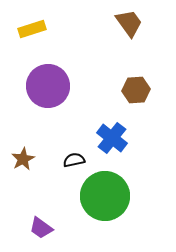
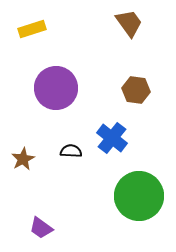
purple circle: moved 8 px right, 2 px down
brown hexagon: rotated 12 degrees clockwise
black semicircle: moved 3 px left, 9 px up; rotated 15 degrees clockwise
green circle: moved 34 px right
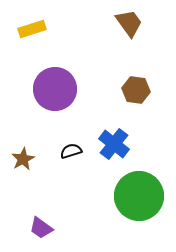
purple circle: moved 1 px left, 1 px down
blue cross: moved 2 px right, 6 px down
black semicircle: rotated 20 degrees counterclockwise
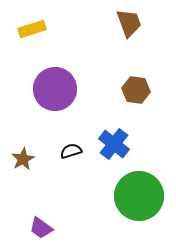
brown trapezoid: rotated 16 degrees clockwise
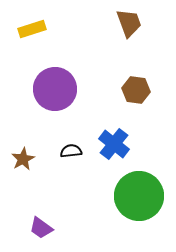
black semicircle: rotated 10 degrees clockwise
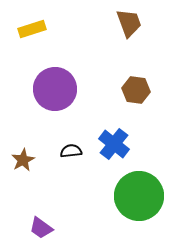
brown star: moved 1 px down
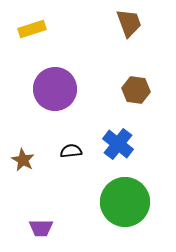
blue cross: moved 4 px right
brown star: rotated 15 degrees counterclockwise
green circle: moved 14 px left, 6 px down
purple trapezoid: rotated 35 degrees counterclockwise
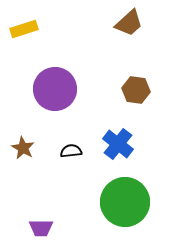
brown trapezoid: rotated 68 degrees clockwise
yellow rectangle: moved 8 px left
brown star: moved 12 px up
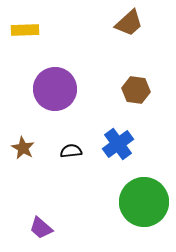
yellow rectangle: moved 1 px right, 1 px down; rotated 16 degrees clockwise
blue cross: rotated 16 degrees clockwise
green circle: moved 19 px right
purple trapezoid: rotated 40 degrees clockwise
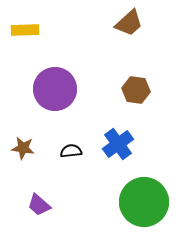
brown star: rotated 20 degrees counterclockwise
purple trapezoid: moved 2 px left, 23 px up
